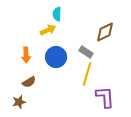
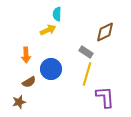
blue circle: moved 5 px left, 12 px down
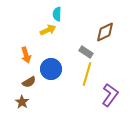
orange arrow: rotated 14 degrees counterclockwise
purple L-shape: moved 5 px right, 2 px up; rotated 40 degrees clockwise
brown star: moved 3 px right; rotated 24 degrees counterclockwise
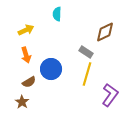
yellow arrow: moved 22 px left
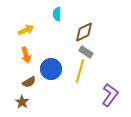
brown diamond: moved 21 px left
yellow line: moved 7 px left, 3 px up
